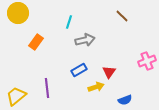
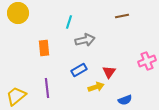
brown line: rotated 56 degrees counterclockwise
orange rectangle: moved 8 px right, 6 px down; rotated 42 degrees counterclockwise
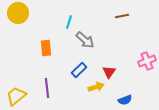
gray arrow: rotated 54 degrees clockwise
orange rectangle: moved 2 px right
blue rectangle: rotated 14 degrees counterclockwise
